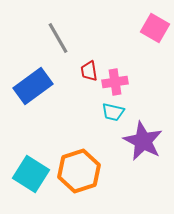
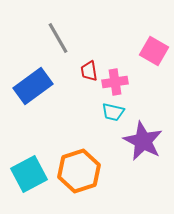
pink square: moved 1 px left, 23 px down
cyan square: moved 2 px left; rotated 30 degrees clockwise
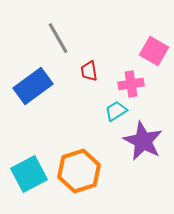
pink cross: moved 16 px right, 2 px down
cyan trapezoid: moved 3 px right, 1 px up; rotated 135 degrees clockwise
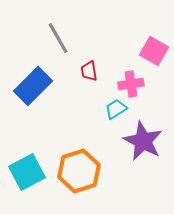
blue rectangle: rotated 9 degrees counterclockwise
cyan trapezoid: moved 2 px up
cyan square: moved 2 px left, 2 px up
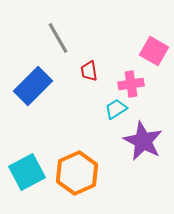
orange hexagon: moved 2 px left, 2 px down; rotated 6 degrees counterclockwise
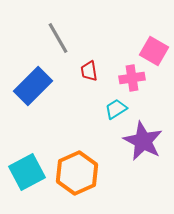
pink cross: moved 1 px right, 6 px up
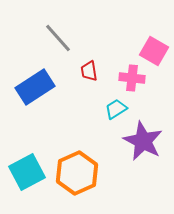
gray line: rotated 12 degrees counterclockwise
pink cross: rotated 15 degrees clockwise
blue rectangle: moved 2 px right, 1 px down; rotated 12 degrees clockwise
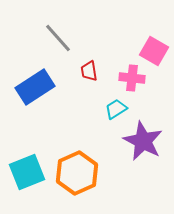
cyan square: rotated 6 degrees clockwise
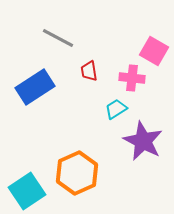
gray line: rotated 20 degrees counterclockwise
cyan square: moved 19 px down; rotated 12 degrees counterclockwise
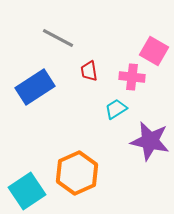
pink cross: moved 1 px up
purple star: moved 7 px right; rotated 15 degrees counterclockwise
